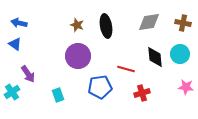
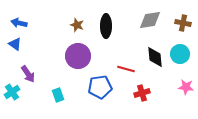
gray diamond: moved 1 px right, 2 px up
black ellipse: rotated 10 degrees clockwise
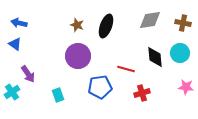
black ellipse: rotated 20 degrees clockwise
cyan circle: moved 1 px up
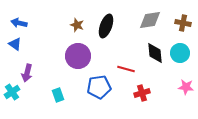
black diamond: moved 4 px up
purple arrow: moved 1 px left, 1 px up; rotated 48 degrees clockwise
blue pentagon: moved 1 px left
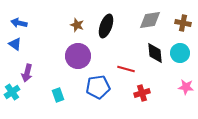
blue pentagon: moved 1 px left
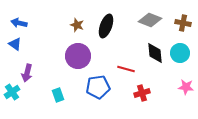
gray diamond: rotated 30 degrees clockwise
